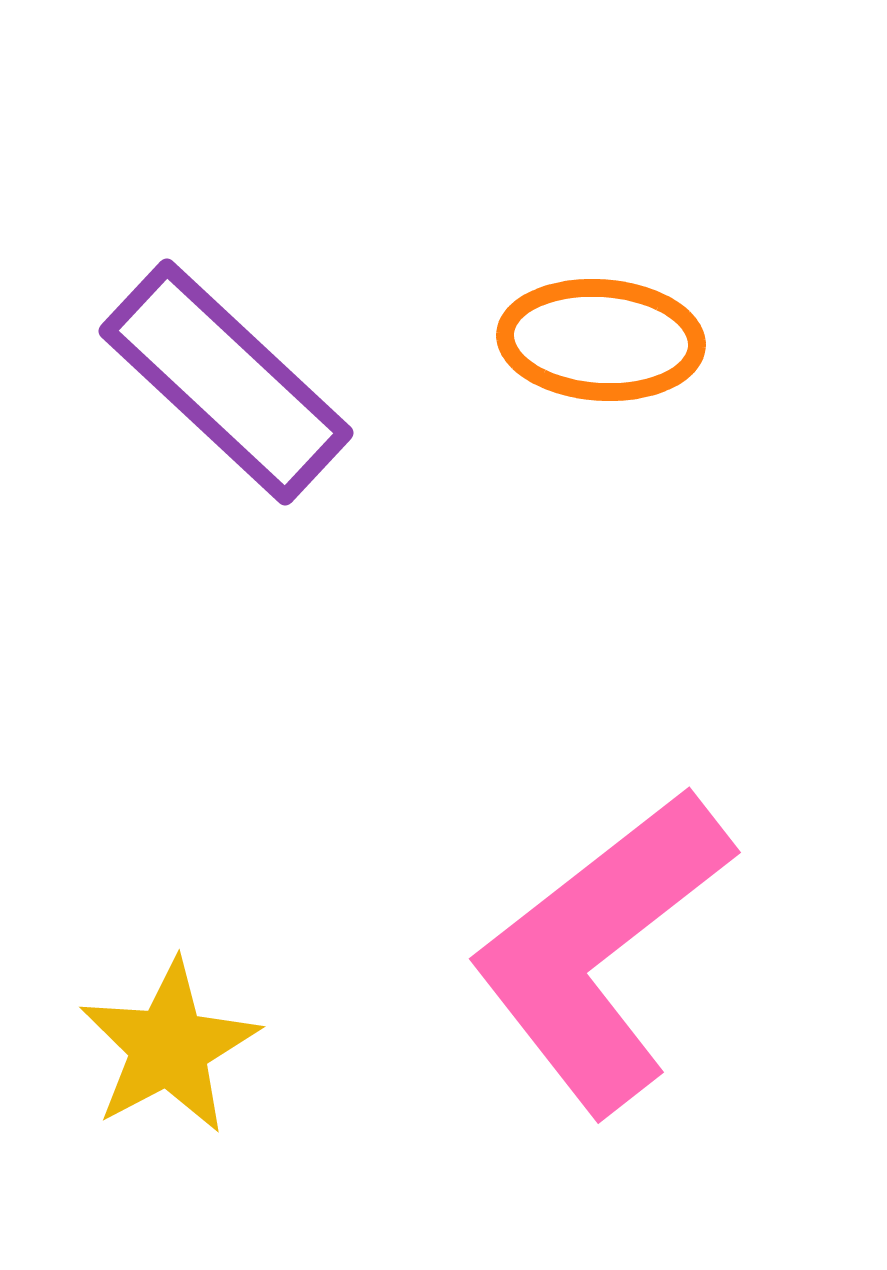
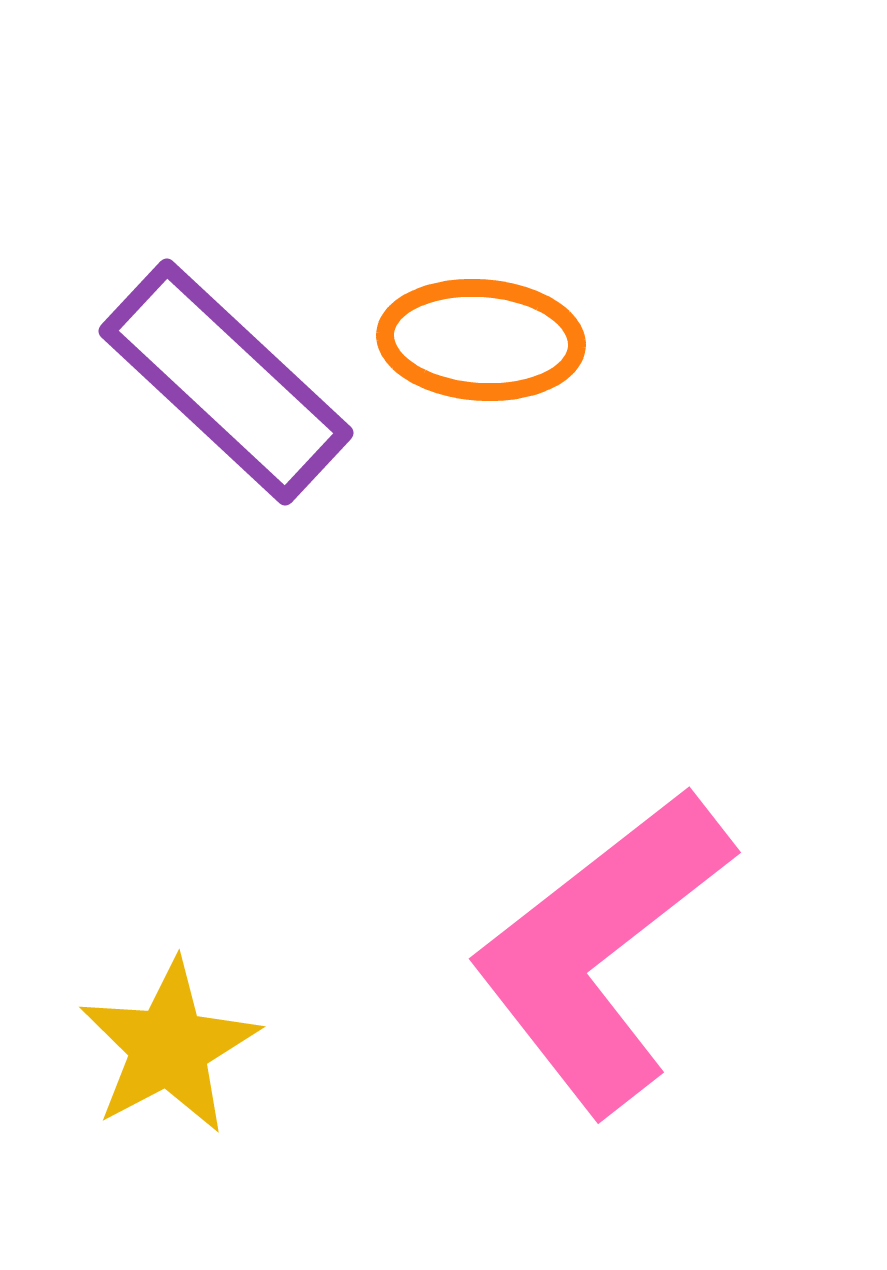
orange ellipse: moved 120 px left
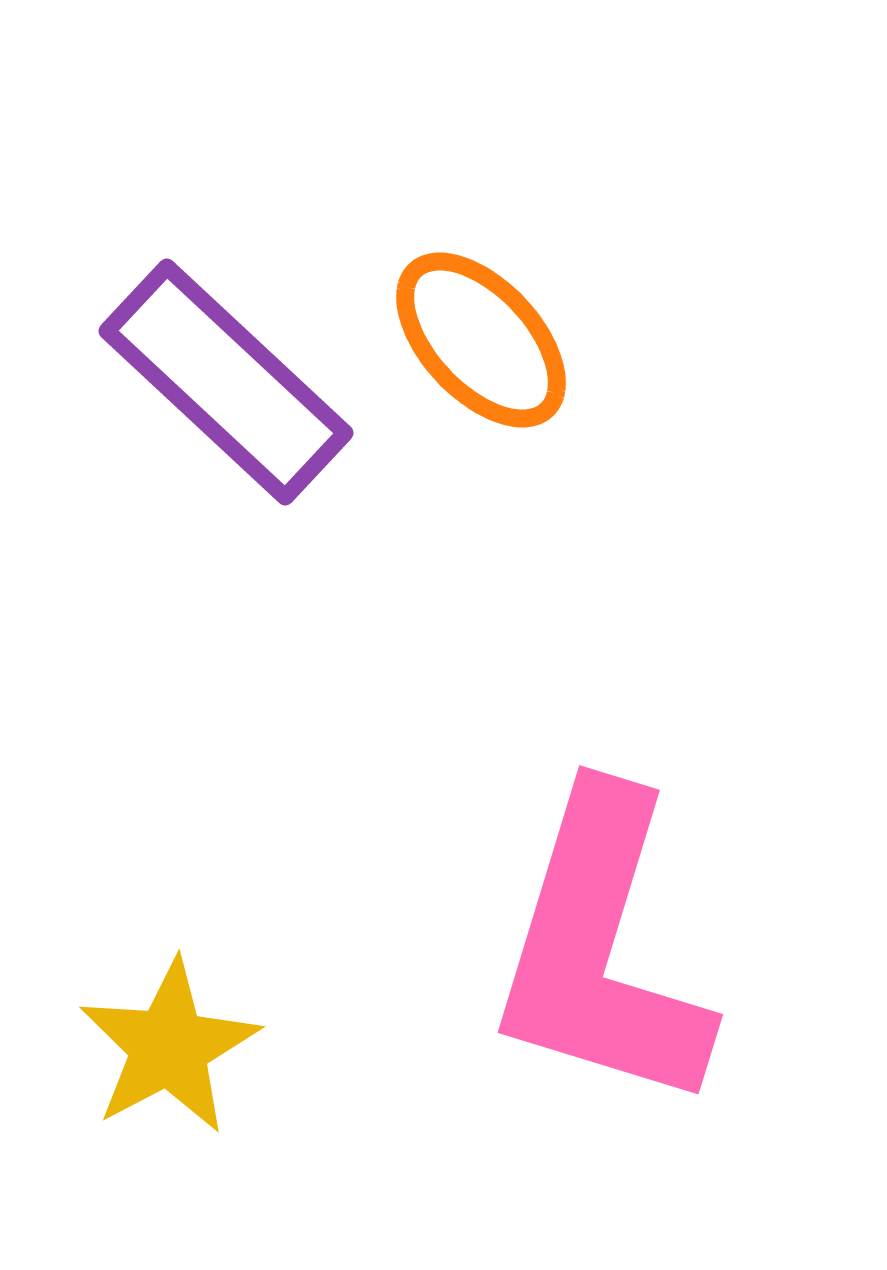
orange ellipse: rotated 43 degrees clockwise
pink L-shape: rotated 35 degrees counterclockwise
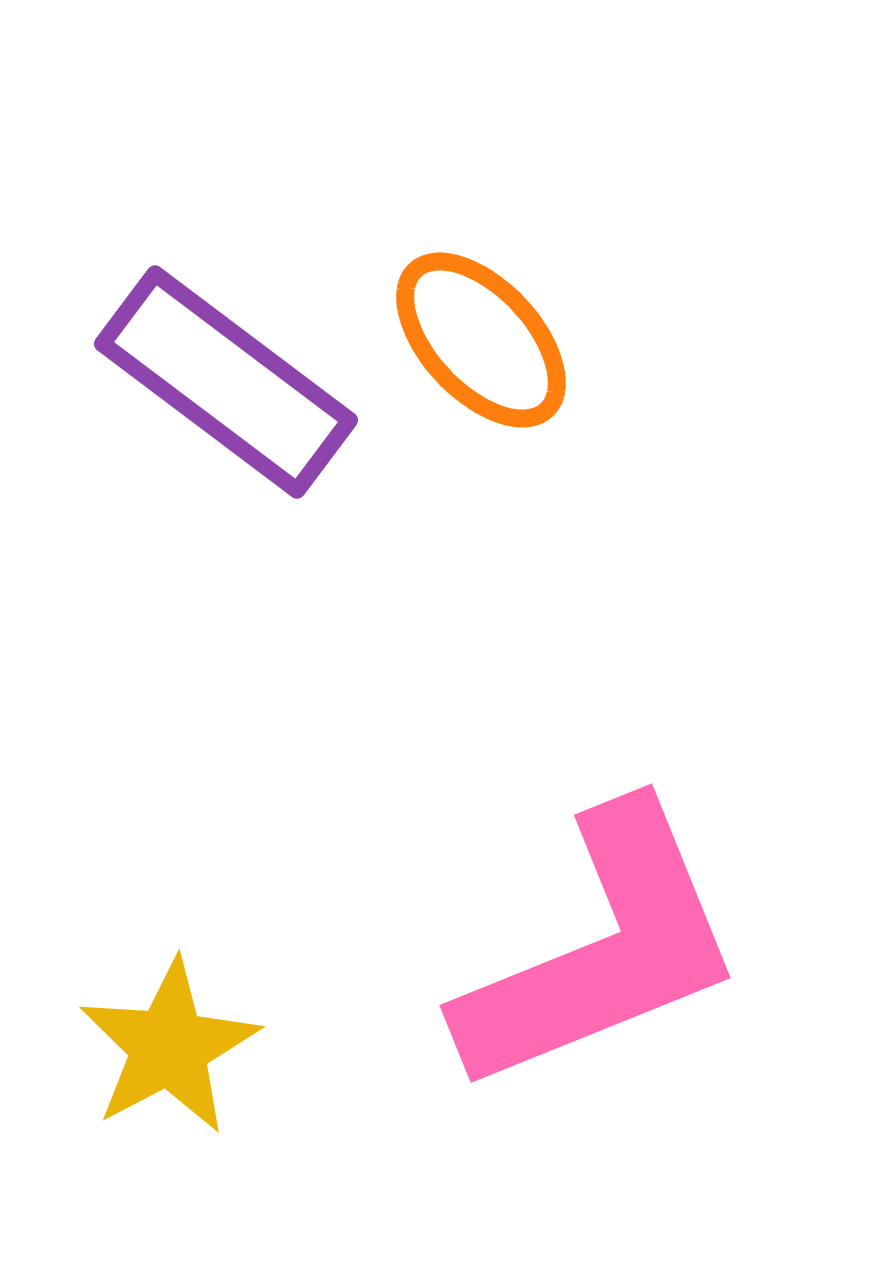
purple rectangle: rotated 6 degrees counterclockwise
pink L-shape: rotated 129 degrees counterclockwise
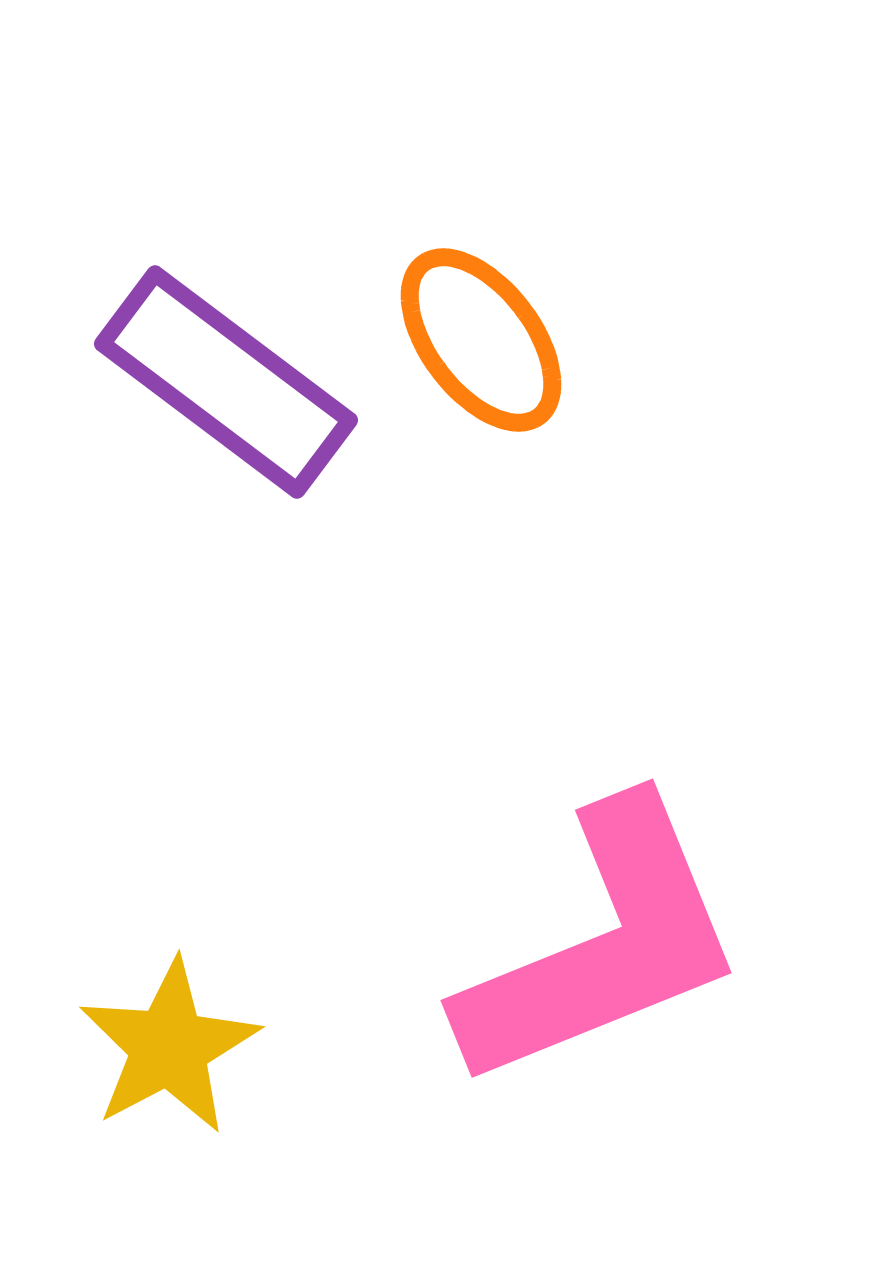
orange ellipse: rotated 6 degrees clockwise
pink L-shape: moved 1 px right, 5 px up
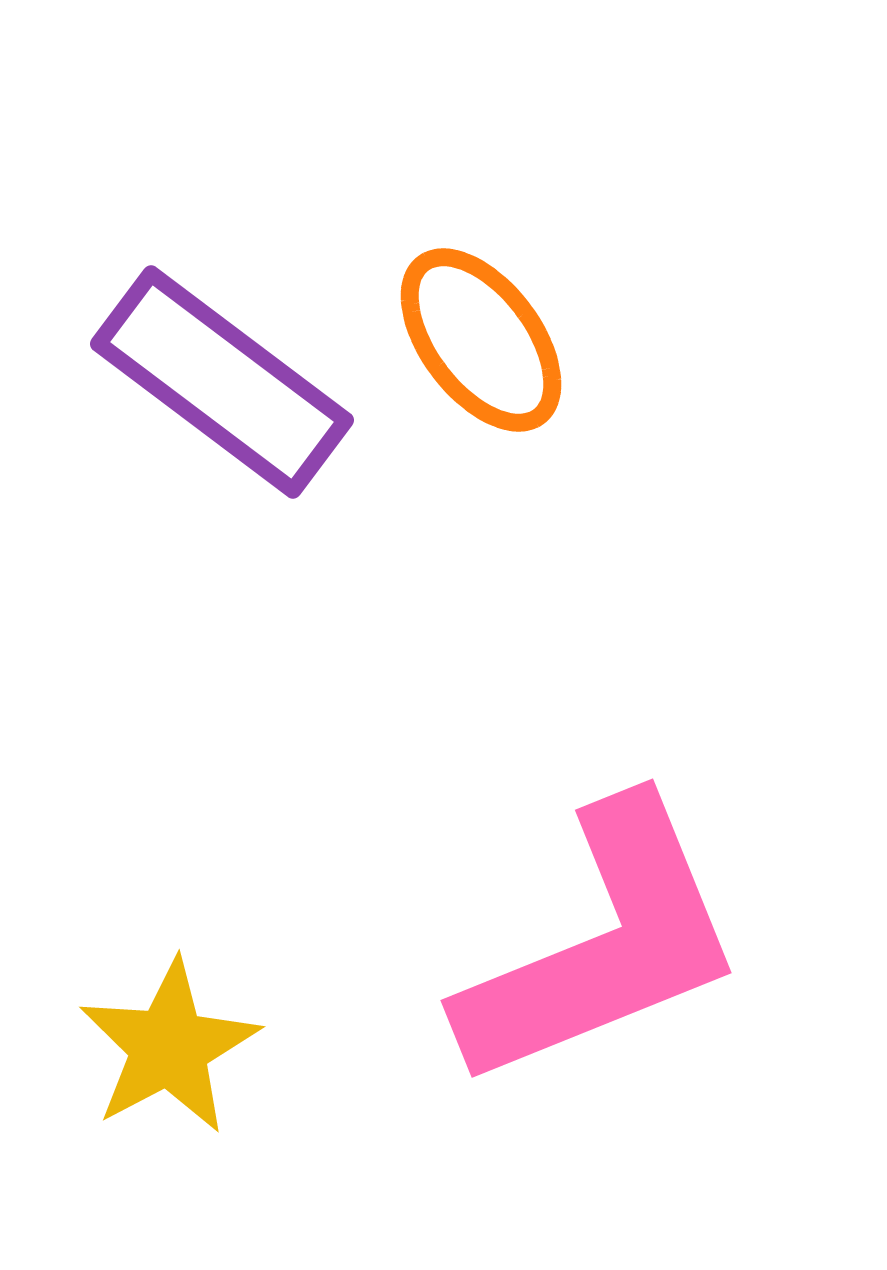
purple rectangle: moved 4 px left
